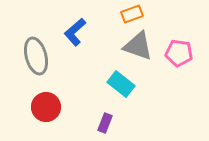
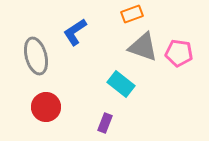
blue L-shape: rotated 8 degrees clockwise
gray triangle: moved 5 px right, 1 px down
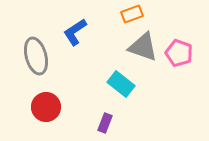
pink pentagon: rotated 12 degrees clockwise
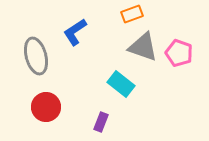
purple rectangle: moved 4 px left, 1 px up
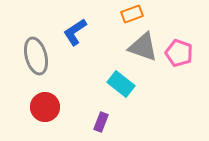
red circle: moved 1 px left
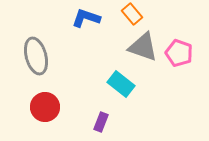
orange rectangle: rotated 70 degrees clockwise
blue L-shape: moved 11 px right, 14 px up; rotated 52 degrees clockwise
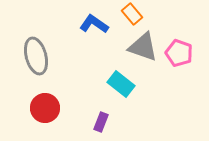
blue L-shape: moved 8 px right, 6 px down; rotated 16 degrees clockwise
red circle: moved 1 px down
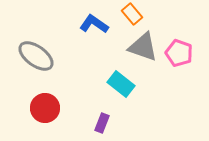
gray ellipse: rotated 39 degrees counterclockwise
purple rectangle: moved 1 px right, 1 px down
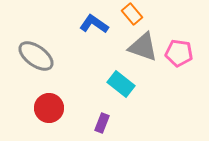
pink pentagon: rotated 12 degrees counterclockwise
red circle: moved 4 px right
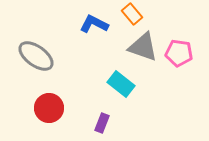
blue L-shape: rotated 8 degrees counterclockwise
